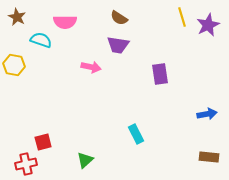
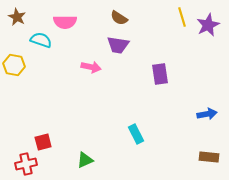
green triangle: rotated 18 degrees clockwise
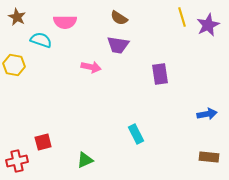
red cross: moved 9 px left, 3 px up
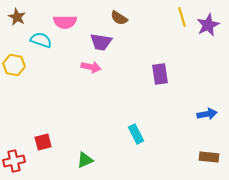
purple trapezoid: moved 17 px left, 3 px up
red cross: moved 3 px left
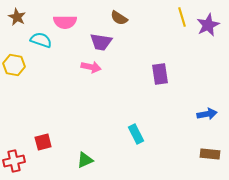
brown rectangle: moved 1 px right, 3 px up
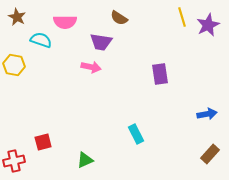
brown rectangle: rotated 54 degrees counterclockwise
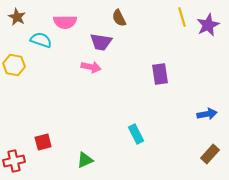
brown semicircle: rotated 30 degrees clockwise
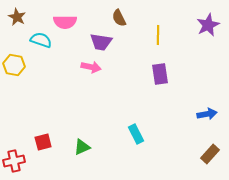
yellow line: moved 24 px left, 18 px down; rotated 18 degrees clockwise
green triangle: moved 3 px left, 13 px up
